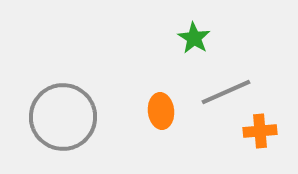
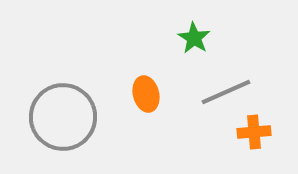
orange ellipse: moved 15 px left, 17 px up; rotated 8 degrees counterclockwise
orange cross: moved 6 px left, 1 px down
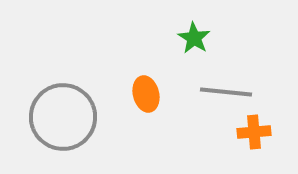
gray line: rotated 30 degrees clockwise
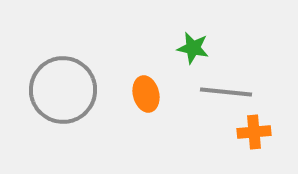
green star: moved 1 px left, 10 px down; rotated 20 degrees counterclockwise
gray circle: moved 27 px up
